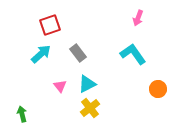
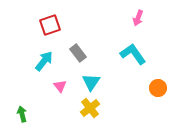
cyan arrow: moved 3 px right, 7 px down; rotated 10 degrees counterclockwise
cyan triangle: moved 4 px right, 2 px up; rotated 30 degrees counterclockwise
orange circle: moved 1 px up
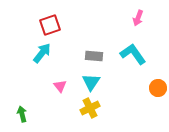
gray rectangle: moved 16 px right, 3 px down; rotated 48 degrees counterclockwise
cyan arrow: moved 2 px left, 8 px up
yellow cross: rotated 12 degrees clockwise
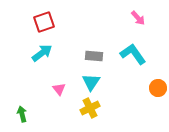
pink arrow: rotated 63 degrees counterclockwise
red square: moved 6 px left, 3 px up
cyan arrow: rotated 15 degrees clockwise
pink triangle: moved 1 px left, 3 px down
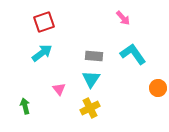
pink arrow: moved 15 px left
cyan triangle: moved 3 px up
green arrow: moved 3 px right, 8 px up
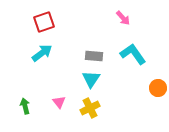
pink triangle: moved 13 px down
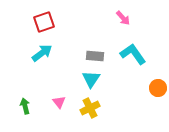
gray rectangle: moved 1 px right
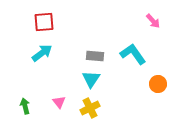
pink arrow: moved 30 px right, 3 px down
red square: rotated 15 degrees clockwise
orange circle: moved 4 px up
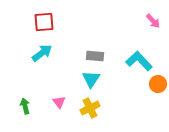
cyan L-shape: moved 6 px right, 7 px down; rotated 8 degrees counterclockwise
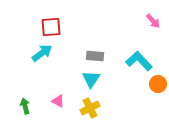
red square: moved 7 px right, 5 px down
pink triangle: moved 1 px left, 1 px up; rotated 24 degrees counterclockwise
